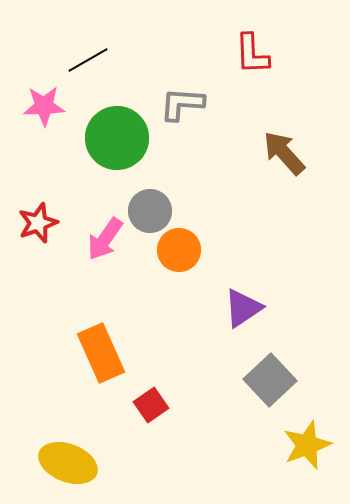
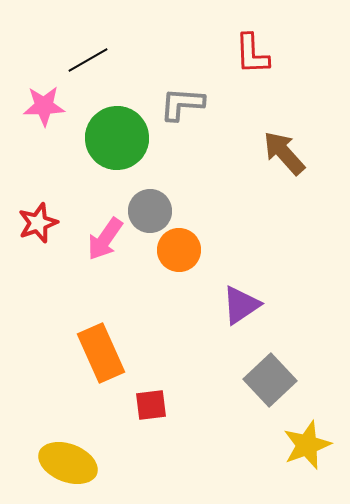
purple triangle: moved 2 px left, 3 px up
red square: rotated 28 degrees clockwise
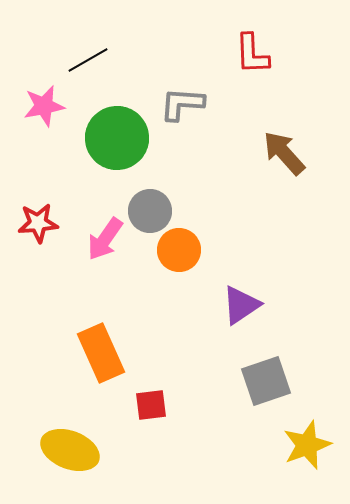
pink star: rotated 9 degrees counterclockwise
red star: rotated 15 degrees clockwise
gray square: moved 4 px left, 1 px down; rotated 24 degrees clockwise
yellow ellipse: moved 2 px right, 13 px up
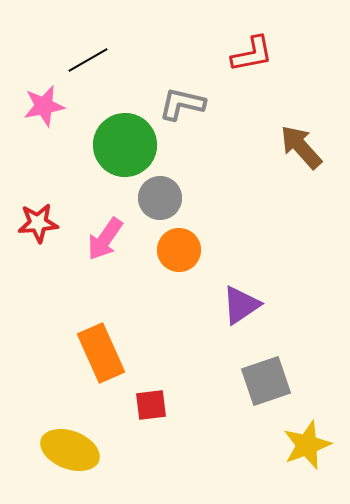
red L-shape: rotated 99 degrees counterclockwise
gray L-shape: rotated 9 degrees clockwise
green circle: moved 8 px right, 7 px down
brown arrow: moved 17 px right, 6 px up
gray circle: moved 10 px right, 13 px up
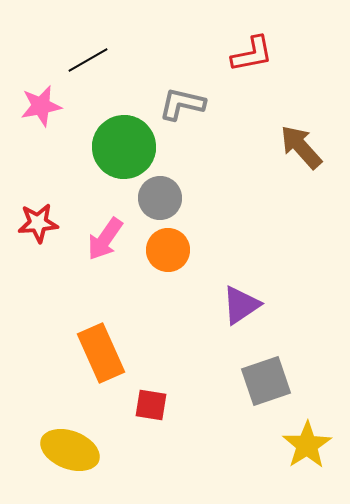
pink star: moved 3 px left
green circle: moved 1 px left, 2 px down
orange circle: moved 11 px left
red square: rotated 16 degrees clockwise
yellow star: rotated 12 degrees counterclockwise
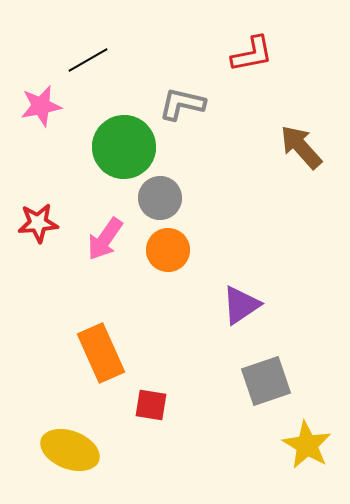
yellow star: rotated 9 degrees counterclockwise
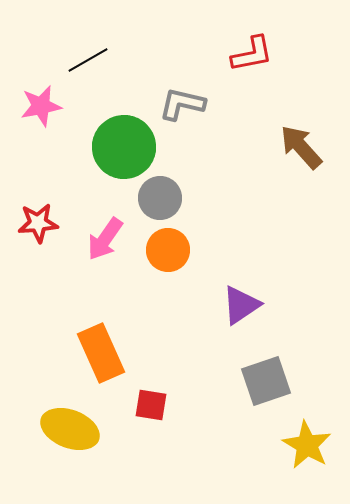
yellow ellipse: moved 21 px up
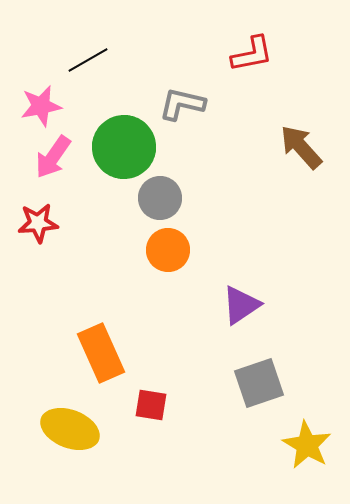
pink arrow: moved 52 px left, 82 px up
gray square: moved 7 px left, 2 px down
